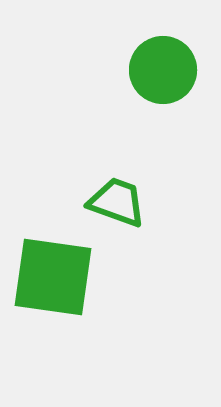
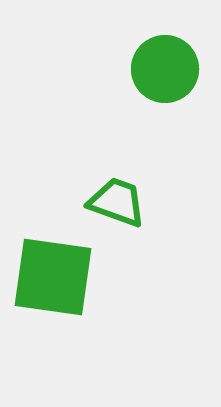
green circle: moved 2 px right, 1 px up
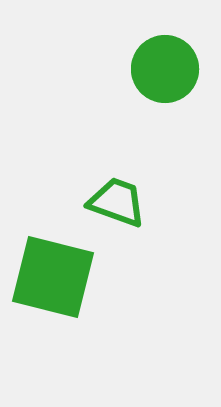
green square: rotated 6 degrees clockwise
